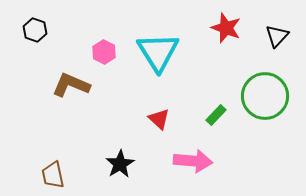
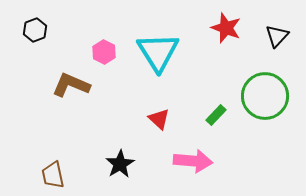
black hexagon: rotated 20 degrees clockwise
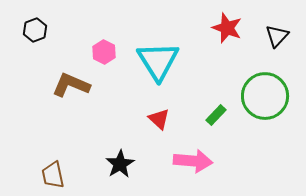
red star: moved 1 px right
cyan triangle: moved 9 px down
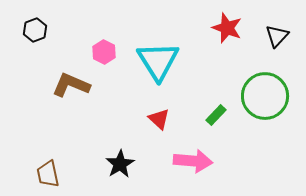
brown trapezoid: moved 5 px left, 1 px up
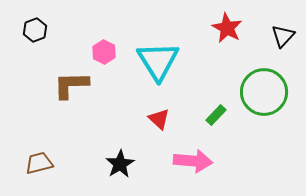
red star: rotated 8 degrees clockwise
black triangle: moved 6 px right
brown L-shape: rotated 24 degrees counterclockwise
green circle: moved 1 px left, 4 px up
brown trapezoid: moved 9 px left, 11 px up; rotated 88 degrees clockwise
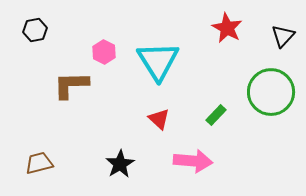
black hexagon: rotated 10 degrees clockwise
green circle: moved 7 px right
